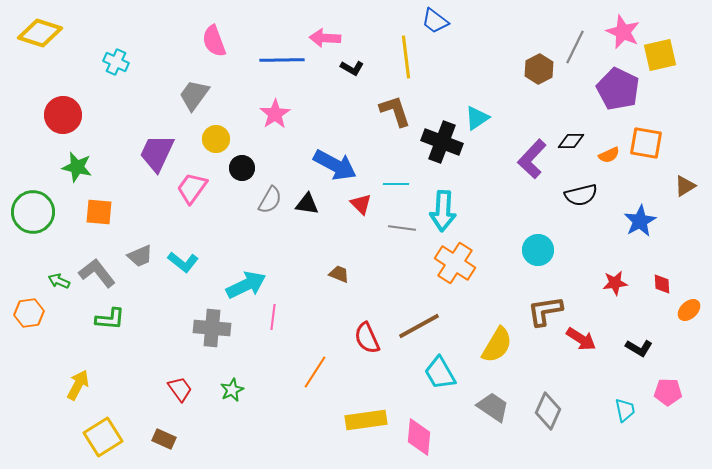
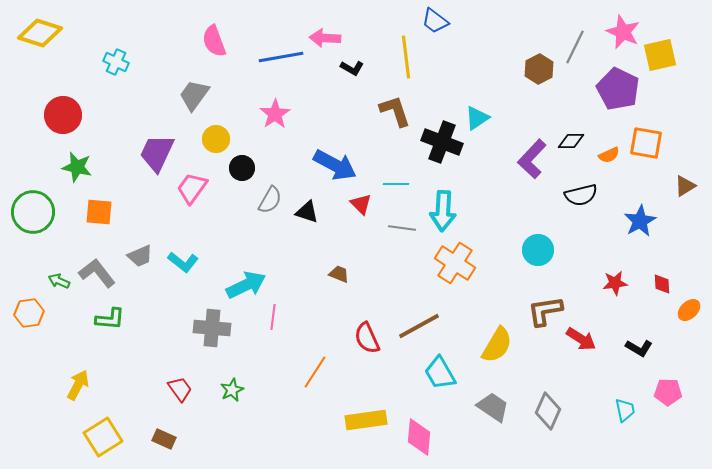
blue line at (282, 60): moved 1 px left, 3 px up; rotated 9 degrees counterclockwise
black triangle at (307, 204): moved 8 px down; rotated 10 degrees clockwise
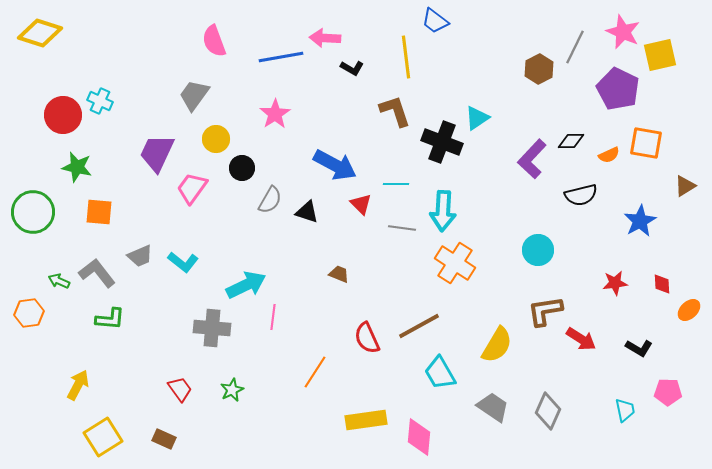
cyan cross at (116, 62): moved 16 px left, 39 px down
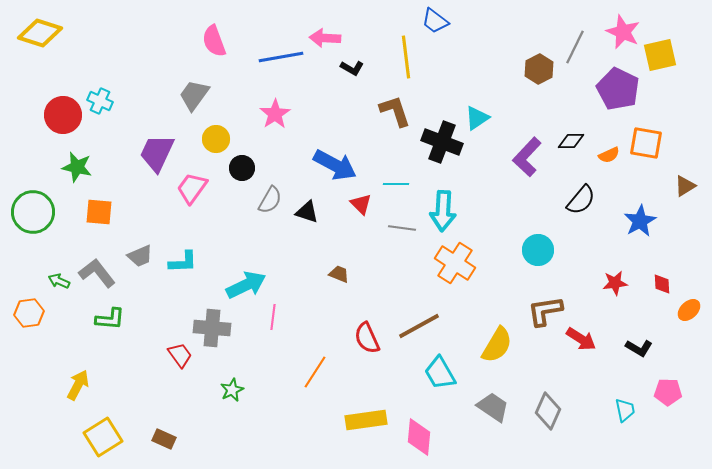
purple L-shape at (532, 159): moved 5 px left, 2 px up
black semicircle at (581, 195): moved 5 px down; rotated 36 degrees counterclockwise
cyan L-shape at (183, 262): rotated 40 degrees counterclockwise
red trapezoid at (180, 389): moved 34 px up
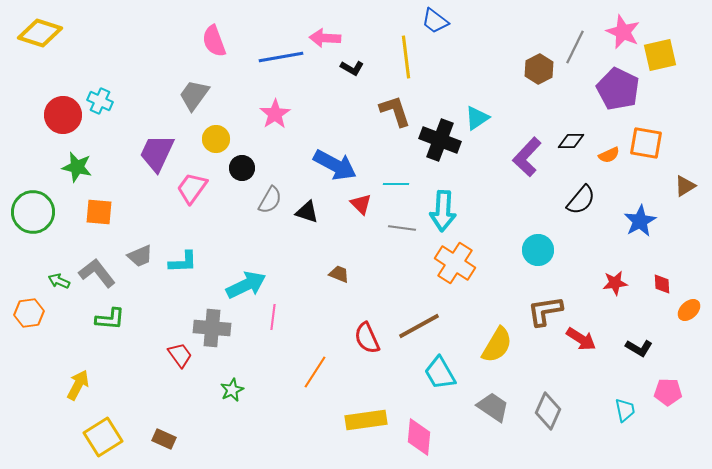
black cross at (442, 142): moved 2 px left, 2 px up
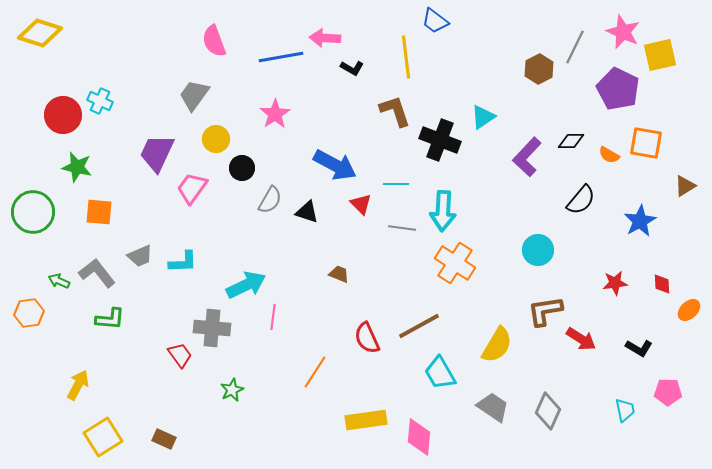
cyan triangle at (477, 118): moved 6 px right, 1 px up
orange semicircle at (609, 155): rotated 55 degrees clockwise
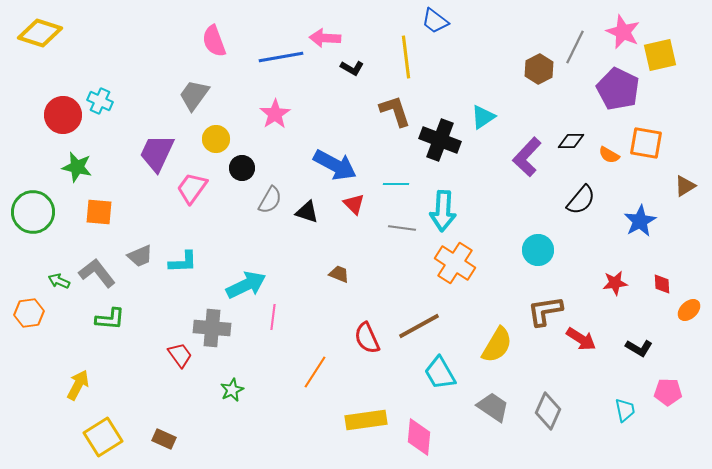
red triangle at (361, 204): moved 7 px left
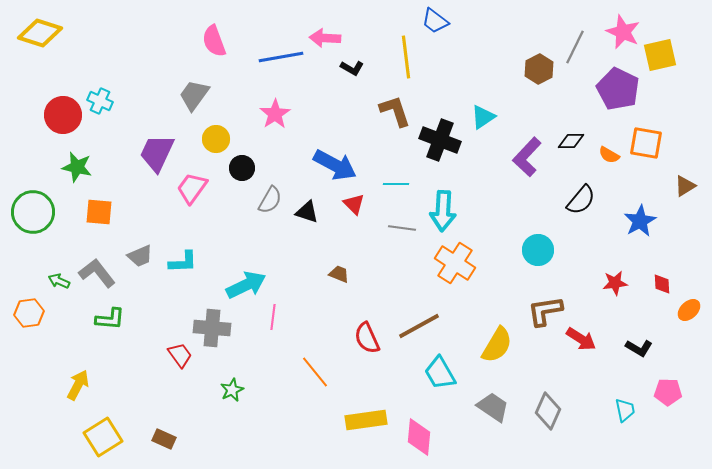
orange line at (315, 372): rotated 72 degrees counterclockwise
